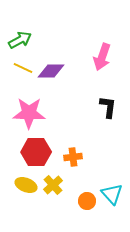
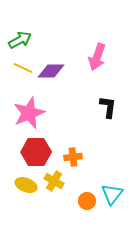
pink arrow: moved 5 px left
pink star: rotated 24 degrees counterclockwise
yellow cross: moved 1 px right, 4 px up; rotated 18 degrees counterclockwise
cyan triangle: rotated 20 degrees clockwise
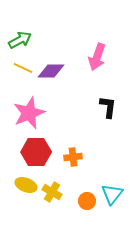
yellow cross: moved 2 px left, 11 px down
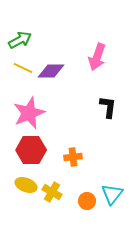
red hexagon: moved 5 px left, 2 px up
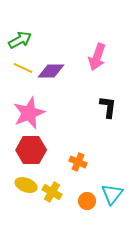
orange cross: moved 5 px right, 5 px down; rotated 30 degrees clockwise
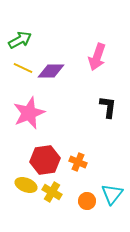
red hexagon: moved 14 px right, 10 px down; rotated 8 degrees counterclockwise
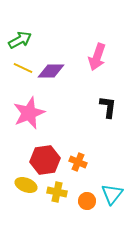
yellow cross: moved 5 px right; rotated 18 degrees counterclockwise
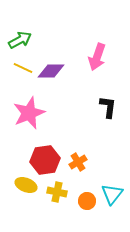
orange cross: rotated 36 degrees clockwise
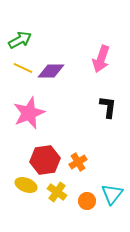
pink arrow: moved 4 px right, 2 px down
yellow cross: rotated 24 degrees clockwise
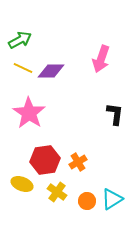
black L-shape: moved 7 px right, 7 px down
pink star: rotated 16 degrees counterclockwise
yellow ellipse: moved 4 px left, 1 px up
cyan triangle: moved 5 px down; rotated 20 degrees clockwise
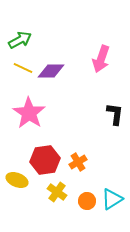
yellow ellipse: moved 5 px left, 4 px up
